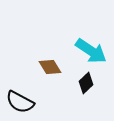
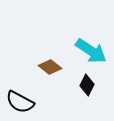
brown diamond: rotated 20 degrees counterclockwise
black diamond: moved 1 px right, 2 px down; rotated 20 degrees counterclockwise
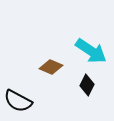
brown diamond: moved 1 px right; rotated 15 degrees counterclockwise
black semicircle: moved 2 px left, 1 px up
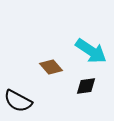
brown diamond: rotated 25 degrees clockwise
black diamond: moved 1 px left, 1 px down; rotated 55 degrees clockwise
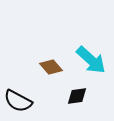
cyan arrow: moved 9 px down; rotated 8 degrees clockwise
black diamond: moved 9 px left, 10 px down
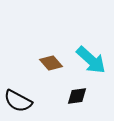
brown diamond: moved 4 px up
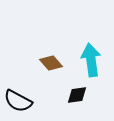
cyan arrow: rotated 140 degrees counterclockwise
black diamond: moved 1 px up
